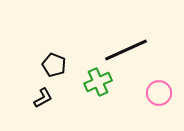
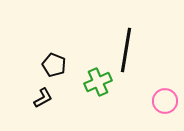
black line: rotated 57 degrees counterclockwise
pink circle: moved 6 px right, 8 px down
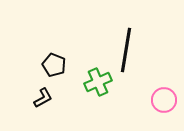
pink circle: moved 1 px left, 1 px up
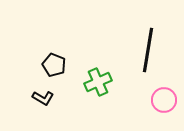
black line: moved 22 px right
black L-shape: rotated 60 degrees clockwise
